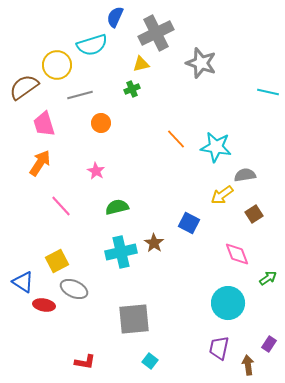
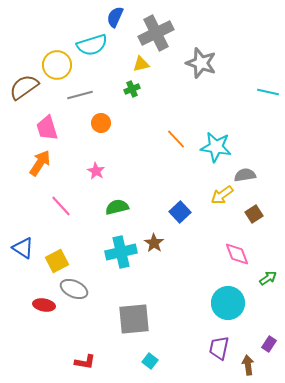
pink trapezoid: moved 3 px right, 4 px down
blue square: moved 9 px left, 11 px up; rotated 20 degrees clockwise
blue triangle: moved 34 px up
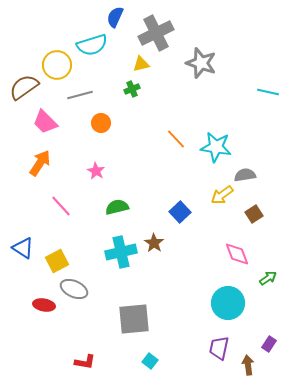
pink trapezoid: moved 2 px left, 6 px up; rotated 28 degrees counterclockwise
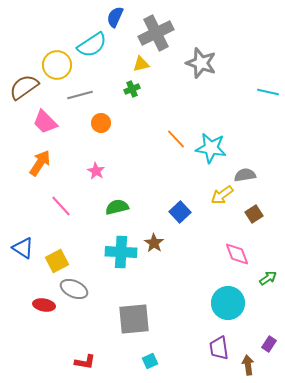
cyan semicircle: rotated 16 degrees counterclockwise
cyan star: moved 5 px left, 1 px down
cyan cross: rotated 16 degrees clockwise
purple trapezoid: rotated 20 degrees counterclockwise
cyan square: rotated 28 degrees clockwise
